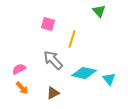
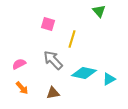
pink semicircle: moved 5 px up
cyan triangle: rotated 40 degrees clockwise
brown triangle: rotated 16 degrees clockwise
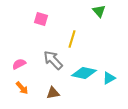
pink square: moved 7 px left, 5 px up
cyan triangle: moved 1 px up
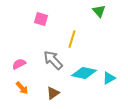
brown triangle: rotated 24 degrees counterclockwise
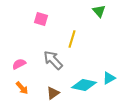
cyan diamond: moved 12 px down
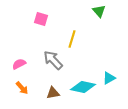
cyan diamond: moved 1 px left, 2 px down
brown triangle: rotated 24 degrees clockwise
